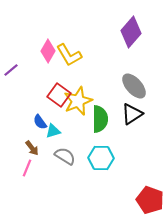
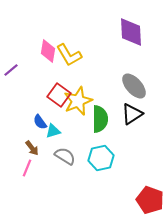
purple diamond: rotated 44 degrees counterclockwise
pink diamond: rotated 20 degrees counterclockwise
cyan hexagon: rotated 15 degrees counterclockwise
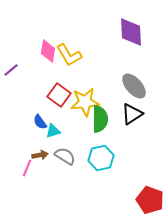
yellow star: moved 7 px right, 1 px down; rotated 16 degrees clockwise
brown arrow: moved 8 px right, 7 px down; rotated 63 degrees counterclockwise
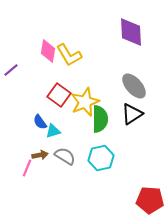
yellow star: rotated 16 degrees counterclockwise
red pentagon: rotated 16 degrees counterclockwise
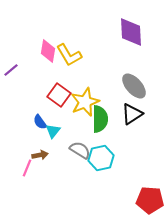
cyan triangle: rotated 35 degrees counterclockwise
gray semicircle: moved 15 px right, 6 px up
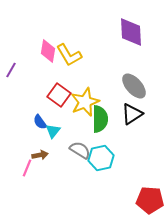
purple line: rotated 21 degrees counterclockwise
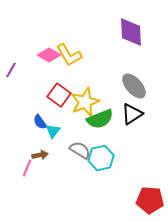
pink diamond: moved 1 px right, 4 px down; rotated 70 degrees counterclockwise
green semicircle: rotated 68 degrees clockwise
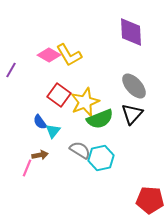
black triangle: rotated 15 degrees counterclockwise
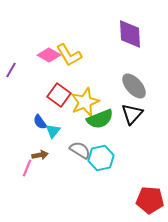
purple diamond: moved 1 px left, 2 px down
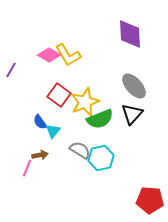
yellow L-shape: moved 1 px left
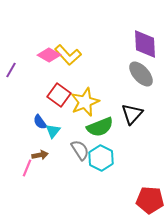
purple diamond: moved 15 px right, 10 px down
yellow L-shape: rotated 12 degrees counterclockwise
gray ellipse: moved 7 px right, 12 px up
green semicircle: moved 8 px down
gray semicircle: rotated 25 degrees clockwise
cyan hexagon: rotated 20 degrees counterclockwise
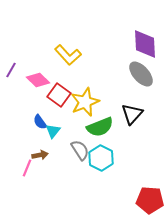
pink diamond: moved 11 px left, 25 px down; rotated 15 degrees clockwise
